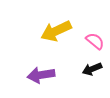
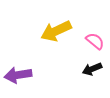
purple arrow: moved 23 px left
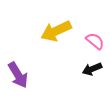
purple arrow: rotated 112 degrees counterclockwise
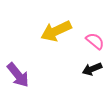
purple arrow: rotated 8 degrees counterclockwise
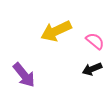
purple arrow: moved 6 px right
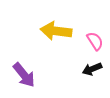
yellow arrow: rotated 32 degrees clockwise
pink semicircle: rotated 18 degrees clockwise
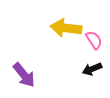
yellow arrow: moved 10 px right, 3 px up
pink semicircle: moved 1 px left, 1 px up
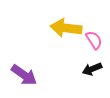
purple arrow: rotated 16 degrees counterclockwise
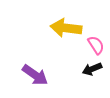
pink semicircle: moved 2 px right, 5 px down
purple arrow: moved 11 px right
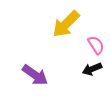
yellow arrow: moved 4 px up; rotated 52 degrees counterclockwise
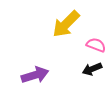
pink semicircle: rotated 36 degrees counterclockwise
purple arrow: rotated 52 degrees counterclockwise
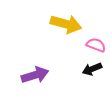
yellow arrow: rotated 120 degrees counterclockwise
